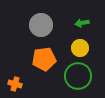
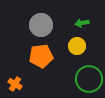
yellow circle: moved 3 px left, 2 px up
orange pentagon: moved 3 px left, 3 px up
green circle: moved 11 px right, 3 px down
orange cross: rotated 16 degrees clockwise
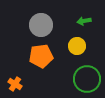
green arrow: moved 2 px right, 2 px up
green circle: moved 2 px left
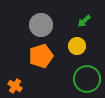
green arrow: rotated 32 degrees counterclockwise
orange pentagon: rotated 10 degrees counterclockwise
orange cross: moved 2 px down
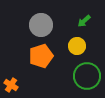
green circle: moved 3 px up
orange cross: moved 4 px left, 1 px up
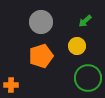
green arrow: moved 1 px right
gray circle: moved 3 px up
green circle: moved 1 px right, 2 px down
orange cross: rotated 32 degrees counterclockwise
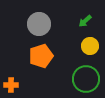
gray circle: moved 2 px left, 2 px down
yellow circle: moved 13 px right
green circle: moved 2 px left, 1 px down
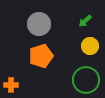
green circle: moved 1 px down
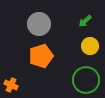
orange cross: rotated 24 degrees clockwise
